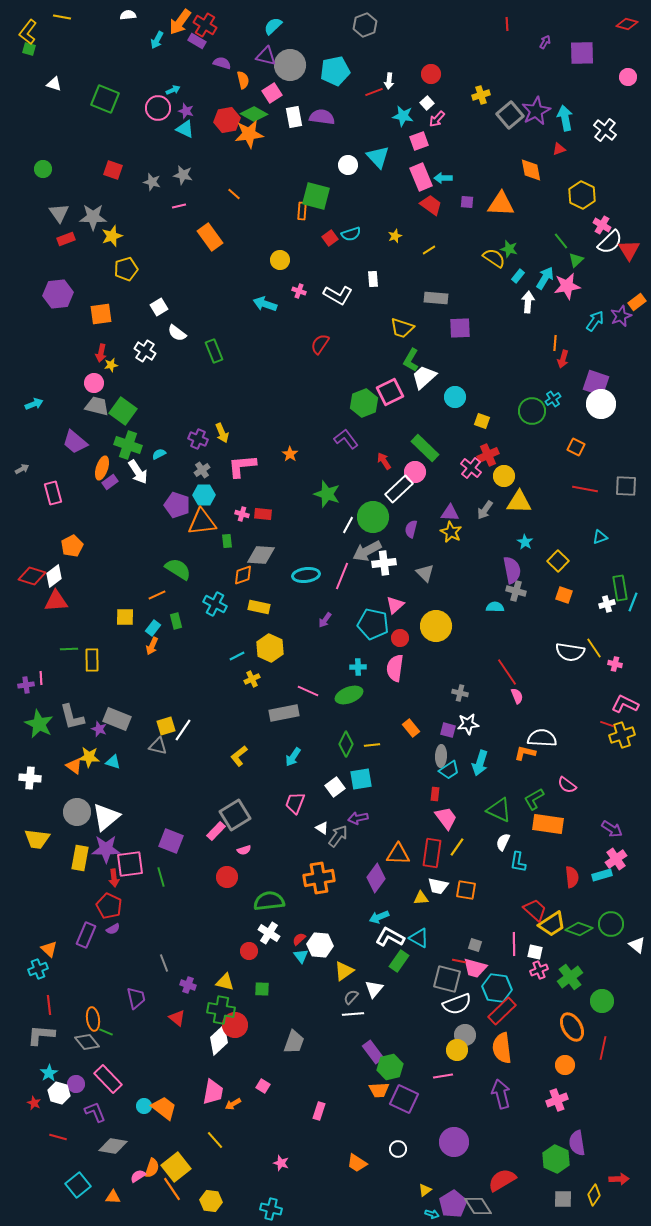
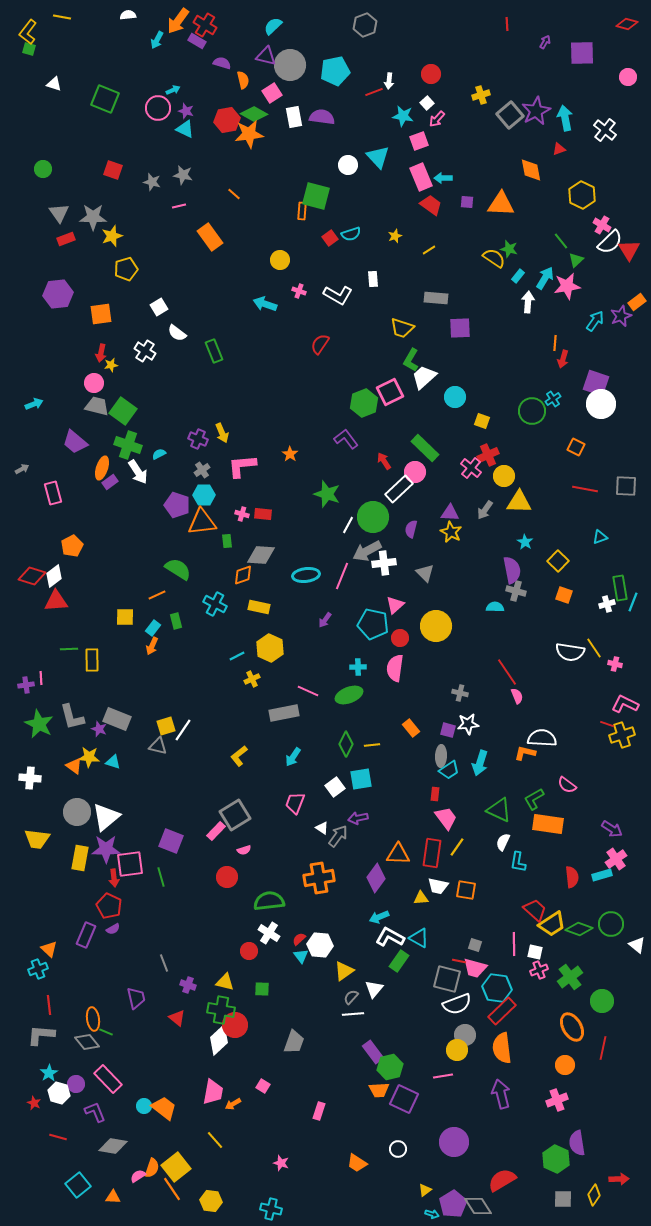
orange arrow at (180, 22): moved 2 px left, 1 px up
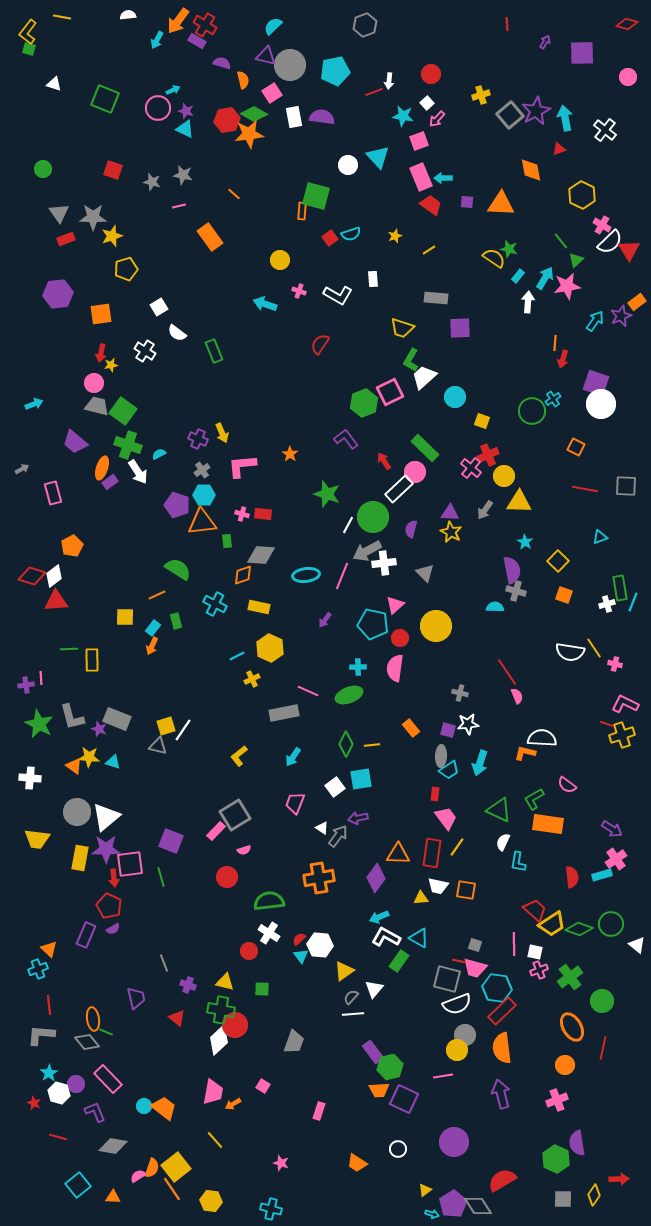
white L-shape at (390, 937): moved 4 px left
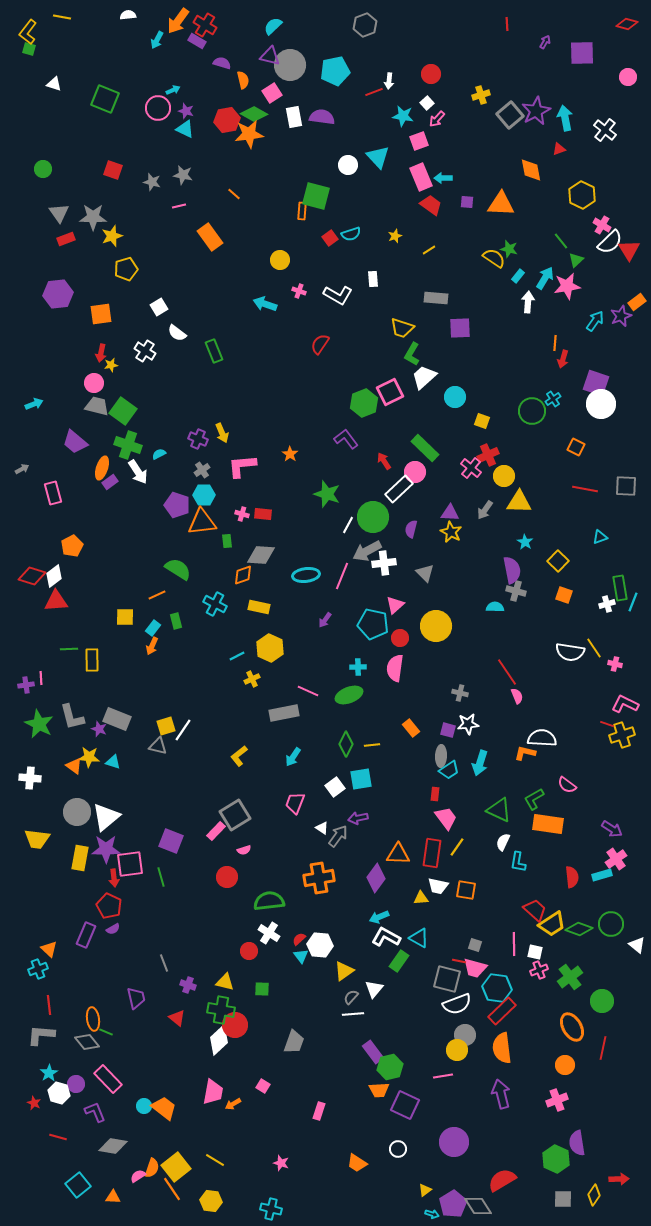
purple triangle at (266, 56): moved 4 px right
green L-shape at (411, 360): moved 1 px right, 6 px up
purple square at (404, 1099): moved 1 px right, 6 px down
yellow line at (215, 1140): moved 20 px down; rotated 18 degrees counterclockwise
